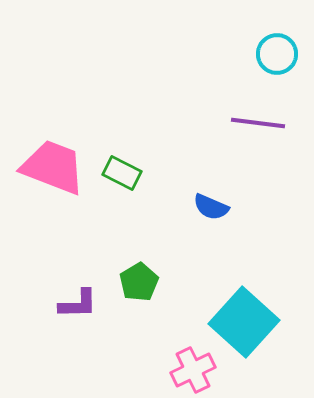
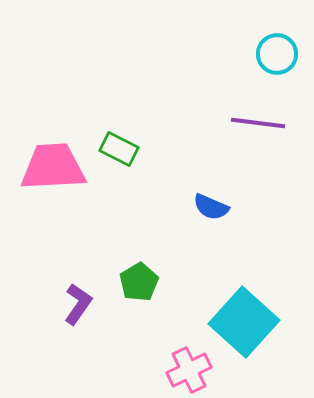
pink trapezoid: rotated 24 degrees counterclockwise
green rectangle: moved 3 px left, 24 px up
purple L-shape: rotated 54 degrees counterclockwise
pink cross: moved 4 px left
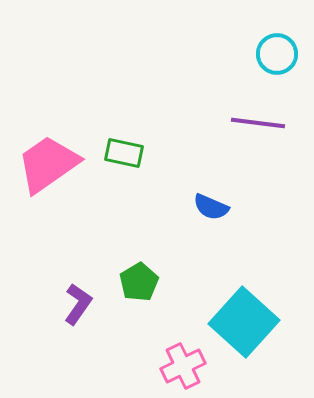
green rectangle: moved 5 px right, 4 px down; rotated 15 degrees counterclockwise
pink trapezoid: moved 5 px left, 3 px up; rotated 32 degrees counterclockwise
pink cross: moved 6 px left, 4 px up
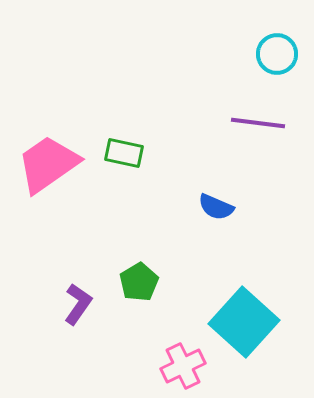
blue semicircle: moved 5 px right
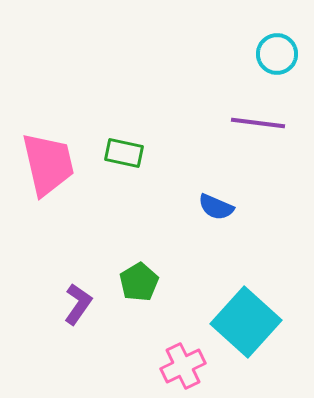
pink trapezoid: rotated 112 degrees clockwise
cyan square: moved 2 px right
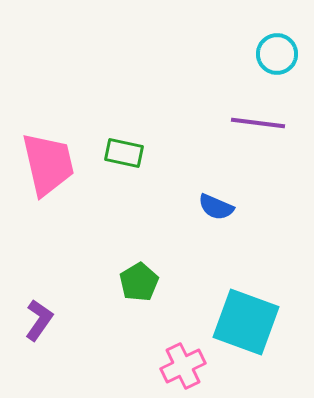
purple L-shape: moved 39 px left, 16 px down
cyan square: rotated 22 degrees counterclockwise
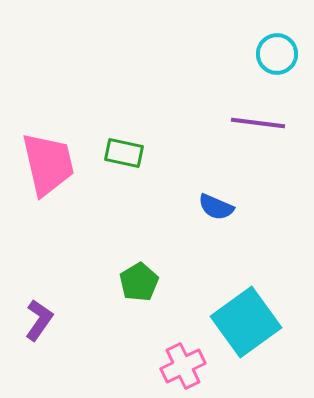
cyan square: rotated 34 degrees clockwise
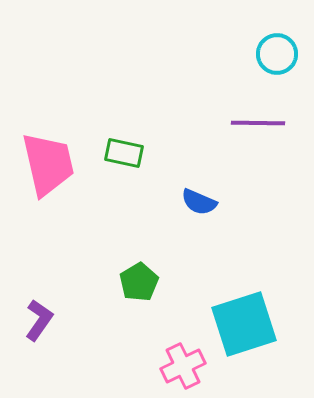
purple line: rotated 6 degrees counterclockwise
blue semicircle: moved 17 px left, 5 px up
cyan square: moved 2 px left, 2 px down; rotated 18 degrees clockwise
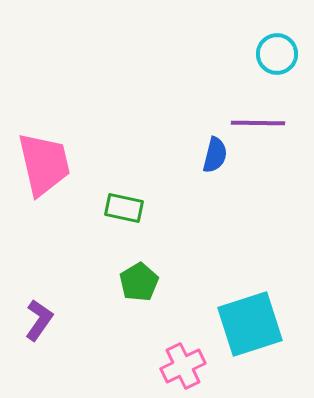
green rectangle: moved 55 px down
pink trapezoid: moved 4 px left
blue semicircle: moved 16 px right, 47 px up; rotated 99 degrees counterclockwise
cyan square: moved 6 px right
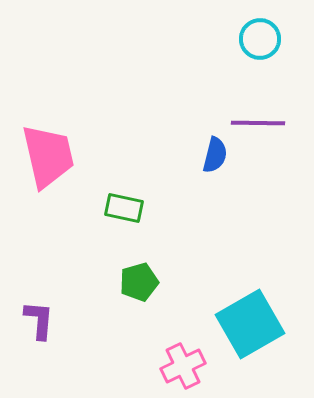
cyan circle: moved 17 px left, 15 px up
pink trapezoid: moved 4 px right, 8 px up
green pentagon: rotated 15 degrees clockwise
purple L-shape: rotated 30 degrees counterclockwise
cyan square: rotated 12 degrees counterclockwise
